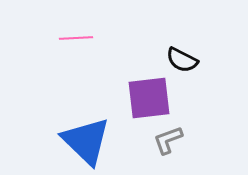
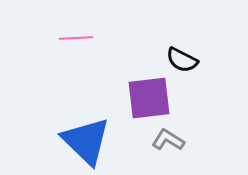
gray L-shape: rotated 52 degrees clockwise
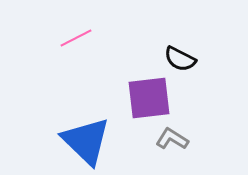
pink line: rotated 24 degrees counterclockwise
black semicircle: moved 2 px left, 1 px up
gray L-shape: moved 4 px right, 1 px up
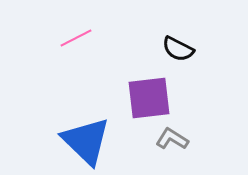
black semicircle: moved 2 px left, 10 px up
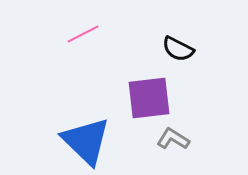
pink line: moved 7 px right, 4 px up
gray L-shape: moved 1 px right
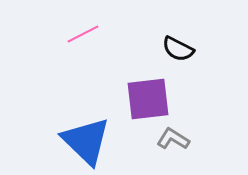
purple square: moved 1 px left, 1 px down
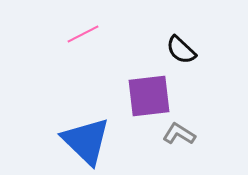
black semicircle: moved 3 px right, 1 px down; rotated 16 degrees clockwise
purple square: moved 1 px right, 3 px up
gray L-shape: moved 6 px right, 5 px up
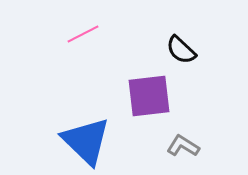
gray L-shape: moved 4 px right, 12 px down
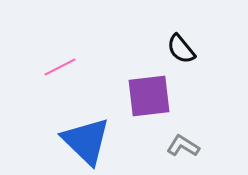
pink line: moved 23 px left, 33 px down
black semicircle: moved 1 px up; rotated 8 degrees clockwise
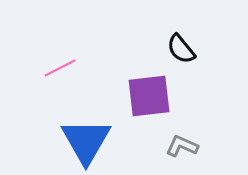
pink line: moved 1 px down
blue triangle: rotated 16 degrees clockwise
gray L-shape: moved 1 px left; rotated 8 degrees counterclockwise
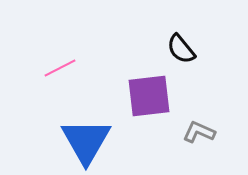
gray L-shape: moved 17 px right, 14 px up
